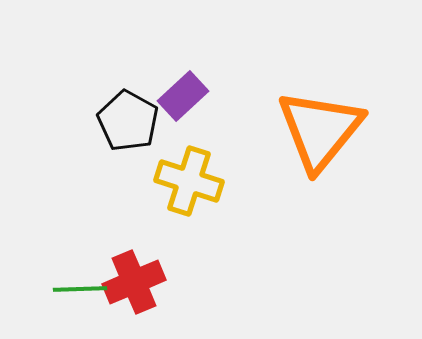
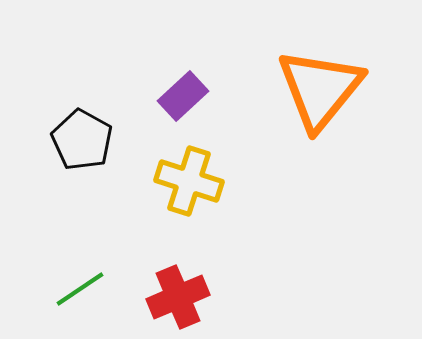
black pentagon: moved 46 px left, 19 px down
orange triangle: moved 41 px up
red cross: moved 44 px right, 15 px down
green line: rotated 32 degrees counterclockwise
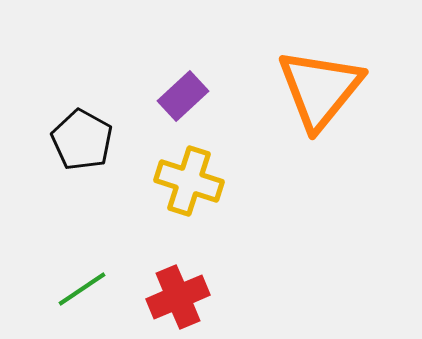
green line: moved 2 px right
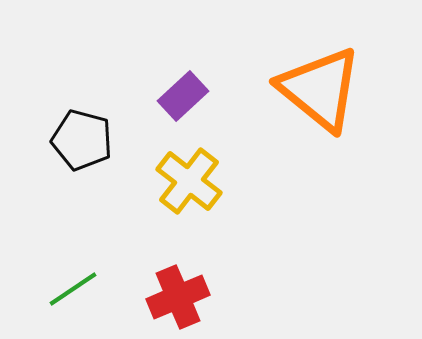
orange triangle: rotated 30 degrees counterclockwise
black pentagon: rotated 14 degrees counterclockwise
yellow cross: rotated 20 degrees clockwise
green line: moved 9 px left
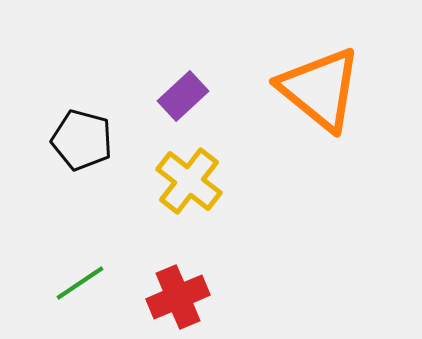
green line: moved 7 px right, 6 px up
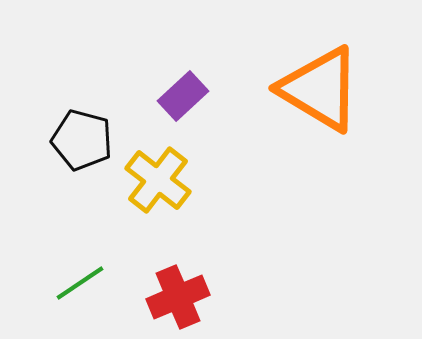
orange triangle: rotated 8 degrees counterclockwise
yellow cross: moved 31 px left, 1 px up
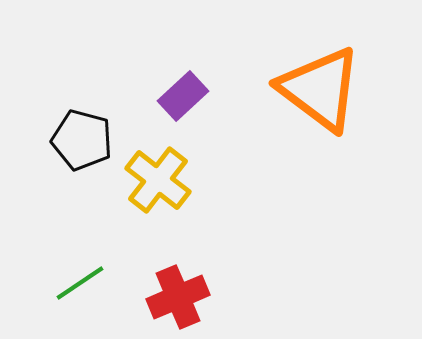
orange triangle: rotated 6 degrees clockwise
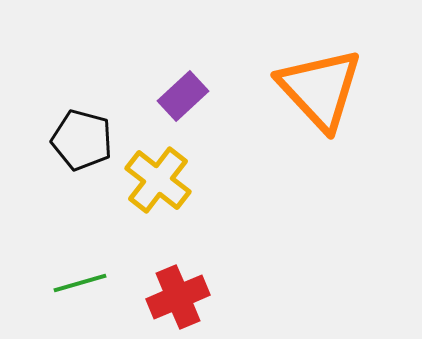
orange triangle: rotated 10 degrees clockwise
green line: rotated 18 degrees clockwise
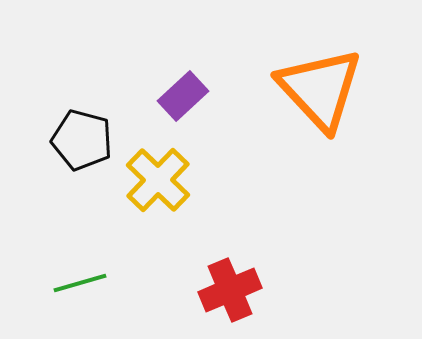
yellow cross: rotated 6 degrees clockwise
red cross: moved 52 px right, 7 px up
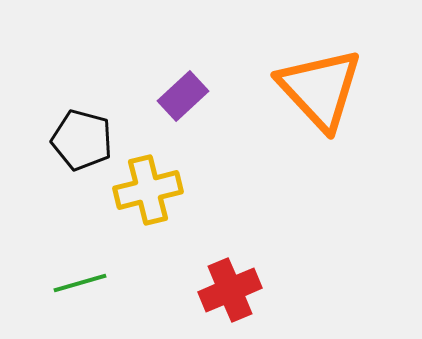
yellow cross: moved 10 px left, 10 px down; rotated 32 degrees clockwise
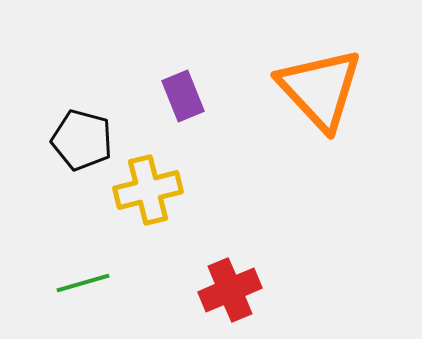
purple rectangle: rotated 69 degrees counterclockwise
green line: moved 3 px right
